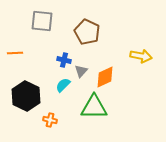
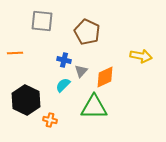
black hexagon: moved 4 px down
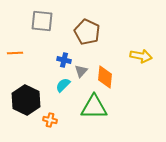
orange diamond: rotated 60 degrees counterclockwise
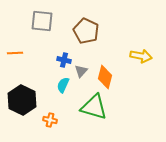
brown pentagon: moved 1 px left, 1 px up
orange diamond: rotated 10 degrees clockwise
cyan semicircle: rotated 21 degrees counterclockwise
black hexagon: moved 4 px left
green triangle: rotated 16 degrees clockwise
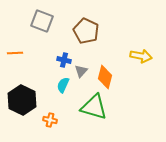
gray square: rotated 15 degrees clockwise
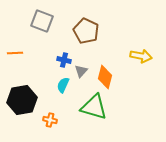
black hexagon: rotated 24 degrees clockwise
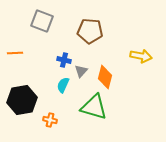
brown pentagon: moved 4 px right; rotated 20 degrees counterclockwise
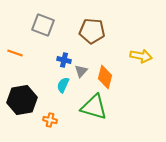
gray square: moved 1 px right, 4 px down
brown pentagon: moved 2 px right
orange line: rotated 21 degrees clockwise
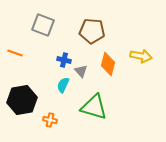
gray triangle: rotated 24 degrees counterclockwise
orange diamond: moved 3 px right, 13 px up
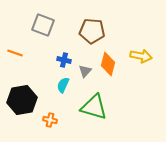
gray triangle: moved 4 px right; rotated 24 degrees clockwise
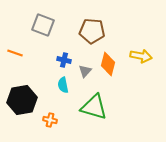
cyan semicircle: rotated 35 degrees counterclockwise
